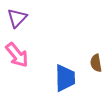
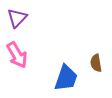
pink arrow: rotated 8 degrees clockwise
blue trapezoid: moved 1 px right; rotated 20 degrees clockwise
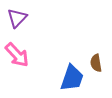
pink arrow: rotated 12 degrees counterclockwise
blue trapezoid: moved 6 px right
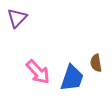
pink arrow: moved 21 px right, 17 px down
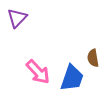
brown semicircle: moved 3 px left, 5 px up
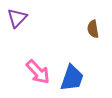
brown semicircle: moved 29 px up
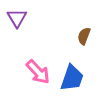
purple triangle: rotated 15 degrees counterclockwise
brown semicircle: moved 9 px left, 7 px down; rotated 30 degrees clockwise
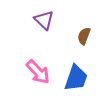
purple triangle: moved 27 px right, 2 px down; rotated 15 degrees counterclockwise
blue trapezoid: moved 4 px right
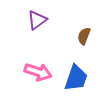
purple triangle: moved 7 px left; rotated 40 degrees clockwise
pink arrow: rotated 28 degrees counterclockwise
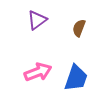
brown semicircle: moved 5 px left, 8 px up
pink arrow: rotated 40 degrees counterclockwise
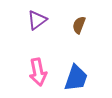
brown semicircle: moved 3 px up
pink arrow: rotated 100 degrees clockwise
